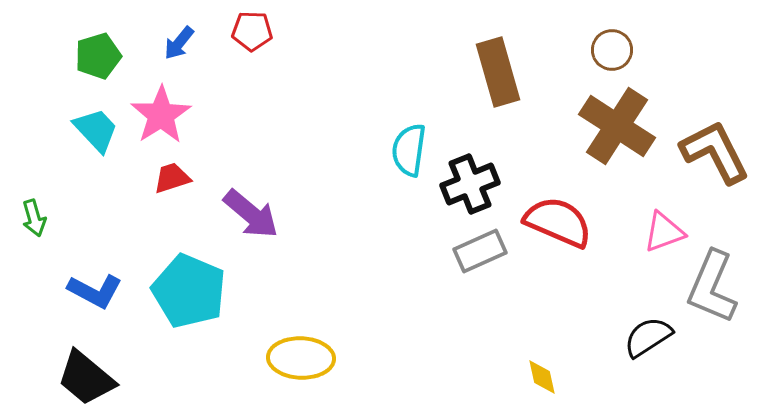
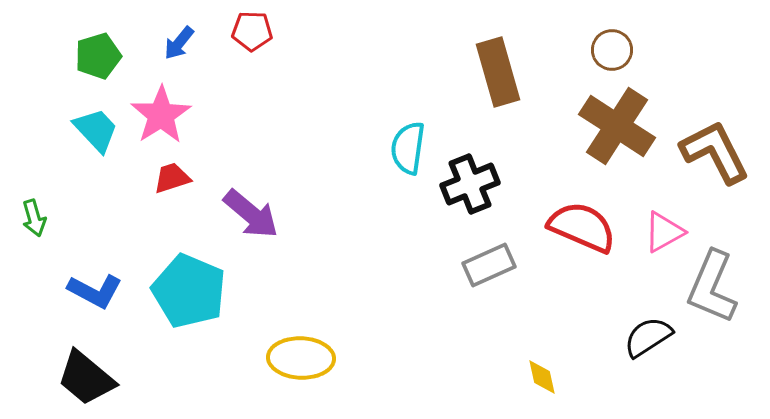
cyan semicircle: moved 1 px left, 2 px up
red semicircle: moved 24 px right, 5 px down
pink triangle: rotated 9 degrees counterclockwise
gray rectangle: moved 9 px right, 14 px down
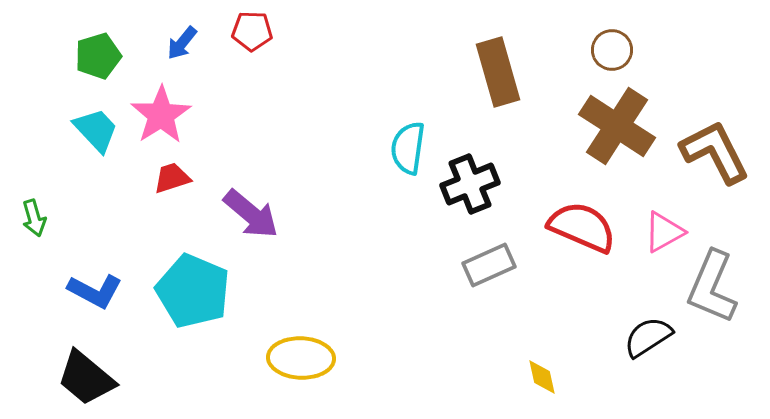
blue arrow: moved 3 px right
cyan pentagon: moved 4 px right
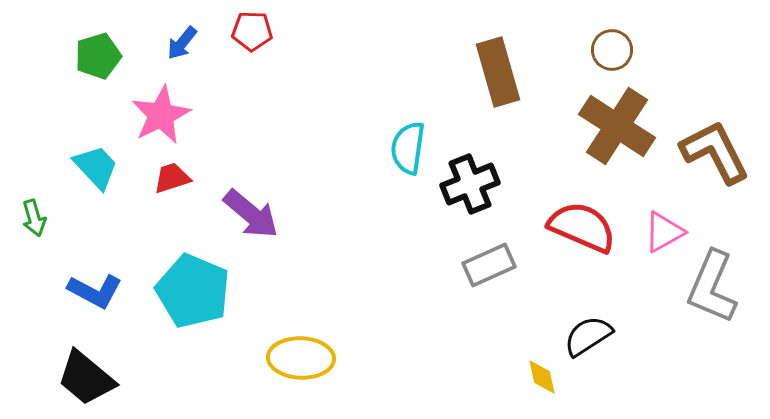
pink star: rotated 6 degrees clockwise
cyan trapezoid: moved 37 px down
black semicircle: moved 60 px left, 1 px up
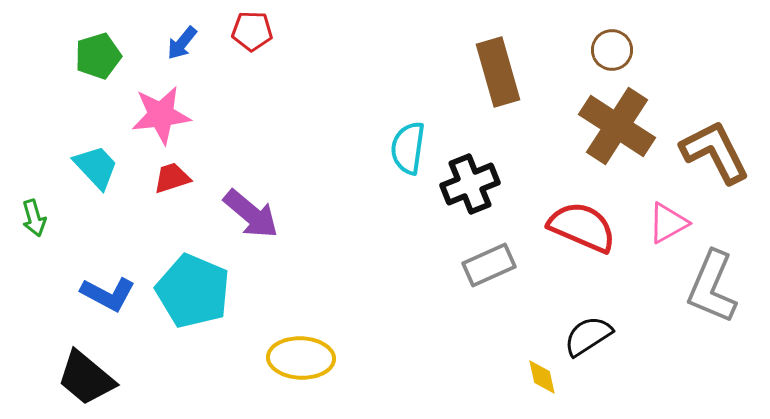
pink star: rotated 20 degrees clockwise
pink triangle: moved 4 px right, 9 px up
blue L-shape: moved 13 px right, 3 px down
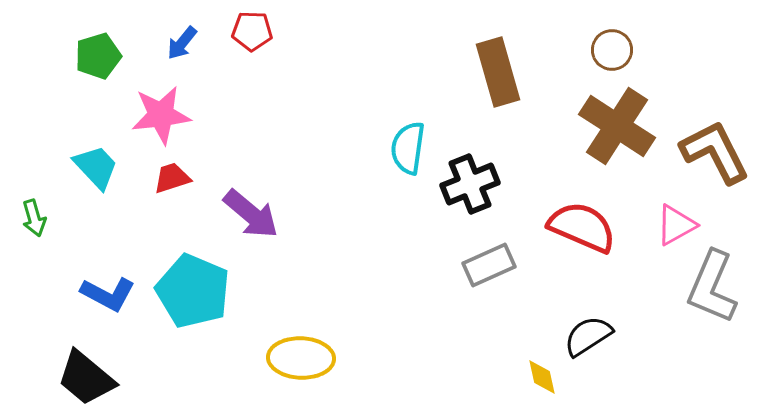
pink triangle: moved 8 px right, 2 px down
